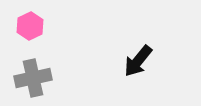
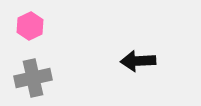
black arrow: rotated 48 degrees clockwise
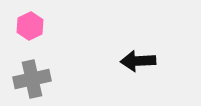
gray cross: moved 1 px left, 1 px down
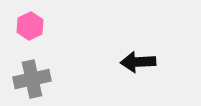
black arrow: moved 1 px down
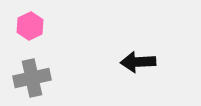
gray cross: moved 1 px up
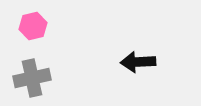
pink hexagon: moved 3 px right; rotated 12 degrees clockwise
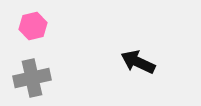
black arrow: rotated 28 degrees clockwise
